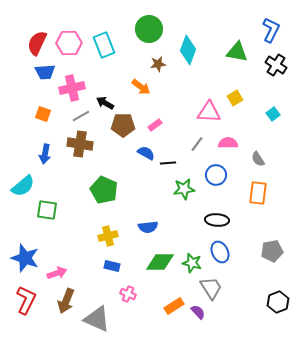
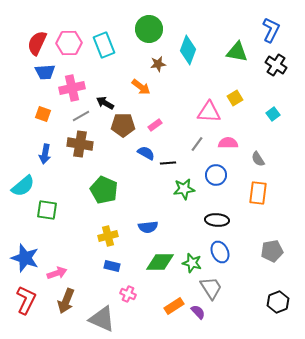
gray triangle at (97, 319): moved 5 px right
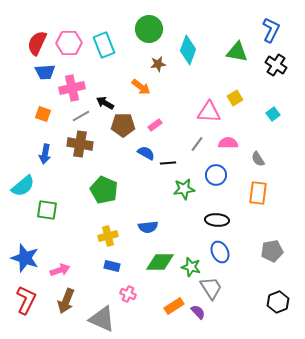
green star at (192, 263): moved 1 px left, 4 px down
pink arrow at (57, 273): moved 3 px right, 3 px up
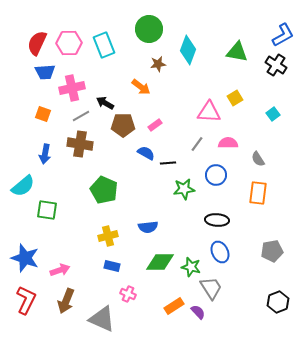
blue L-shape at (271, 30): moved 12 px right, 5 px down; rotated 35 degrees clockwise
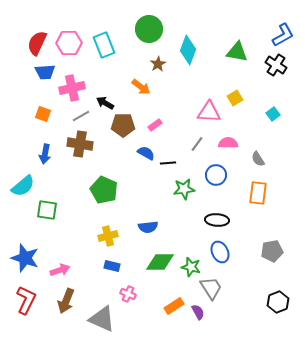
brown star at (158, 64): rotated 21 degrees counterclockwise
purple semicircle at (198, 312): rotated 14 degrees clockwise
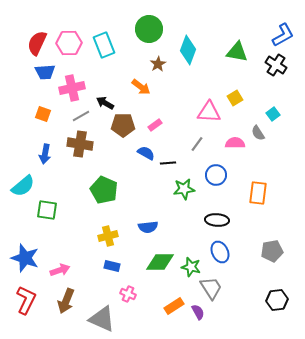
pink semicircle at (228, 143): moved 7 px right
gray semicircle at (258, 159): moved 26 px up
black hexagon at (278, 302): moved 1 px left, 2 px up; rotated 15 degrees clockwise
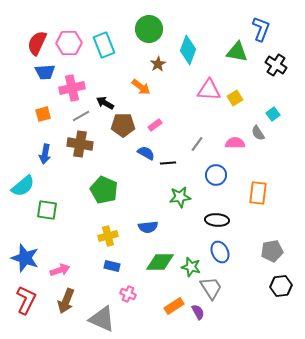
blue L-shape at (283, 35): moved 22 px left, 6 px up; rotated 40 degrees counterclockwise
pink triangle at (209, 112): moved 22 px up
orange square at (43, 114): rotated 35 degrees counterclockwise
green star at (184, 189): moved 4 px left, 8 px down
black hexagon at (277, 300): moved 4 px right, 14 px up
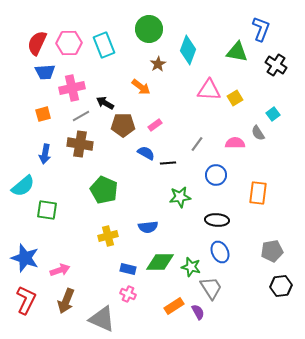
blue rectangle at (112, 266): moved 16 px right, 3 px down
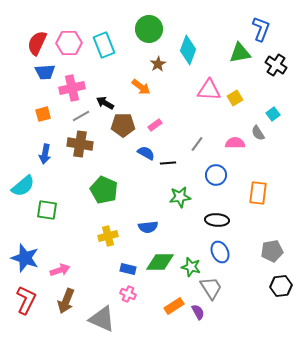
green triangle at (237, 52): moved 3 px right, 1 px down; rotated 20 degrees counterclockwise
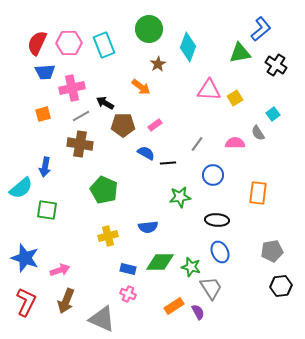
blue L-shape at (261, 29): rotated 30 degrees clockwise
cyan diamond at (188, 50): moved 3 px up
blue arrow at (45, 154): moved 13 px down
blue circle at (216, 175): moved 3 px left
cyan semicircle at (23, 186): moved 2 px left, 2 px down
red L-shape at (26, 300): moved 2 px down
